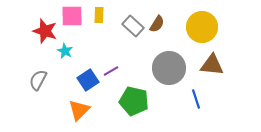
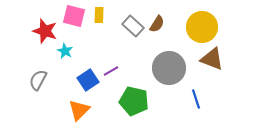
pink square: moved 2 px right; rotated 15 degrees clockwise
brown triangle: moved 6 px up; rotated 15 degrees clockwise
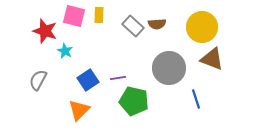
brown semicircle: rotated 54 degrees clockwise
purple line: moved 7 px right, 7 px down; rotated 21 degrees clockwise
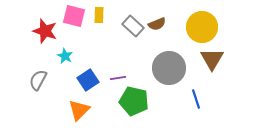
brown semicircle: rotated 18 degrees counterclockwise
cyan star: moved 5 px down
brown triangle: rotated 40 degrees clockwise
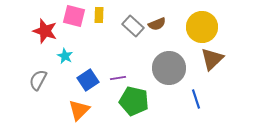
brown triangle: rotated 15 degrees clockwise
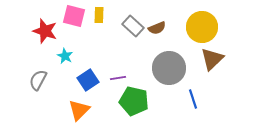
brown semicircle: moved 4 px down
blue line: moved 3 px left
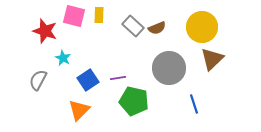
cyan star: moved 2 px left, 2 px down
blue line: moved 1 px right, 5 px down
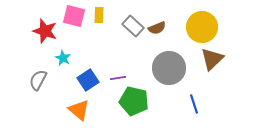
orange triangle: rotated 35 degrees counterclockwise
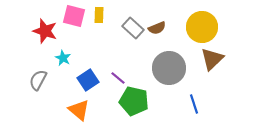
gray rectangle: moved 2 px down
purple line: rotated 49 degrees clockwise
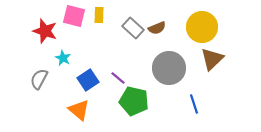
gray semicircle: moved 1 px right, 1 px up
